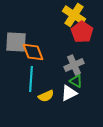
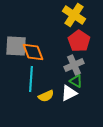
red pentagon: moved 3 px left, 9 px down
gray square: moved 4 px down
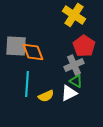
red pentagon: moved 5 px right, 5 px down
cyan line: moved 4 px left, 5 px down
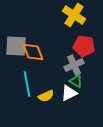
red pentagon: rotated 25 degrees counterclockwise
cyan line: rotated 15 degrees counterclockwise
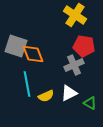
yellow cross: moved 1 px right
gray square: rotated 15 degrees clockwise
orange diamond: moved 2 px down
green triangle: moved 14 px right, 22 px down
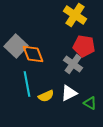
gray square: rotated 25 degrees clockwise
gray cross: moved 1 px left, 1 px up; rotated 30 degrees counterclockwise
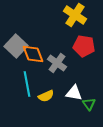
gray cross: moved 16 px left, 1 px up
white triangle: moved 5 px right; rotated 36 degrees clockwise
green triangle: moved 1 px left, 1 px down; rotated 24 degrees clockwise
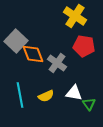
yellow cross: moved 1 px down
gray square: moved 5 px up
cyan line: moved 7 px left, 11 px down
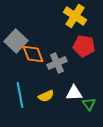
gray cross: rotated 30 degrees clockwise
white triangle: rotated 12 degrees counterclockwise
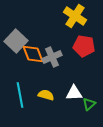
gray cross: moved 5 px left, 6 px up
yellow semicircle: moved 1 px up; rotated 140 degrees counterclockwise
green triangle: rotated 24 degrees clockwise
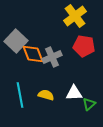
yellow cross: rotated 20 degrees clockwise
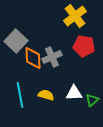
orange diamond: moved 4 px down; rotated 20 degrees clockwise
green triangle: moved 3 px right, 4 px up
